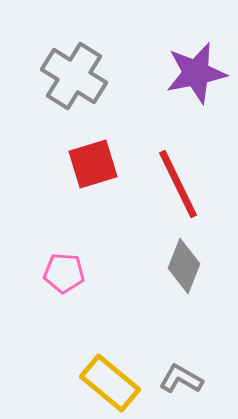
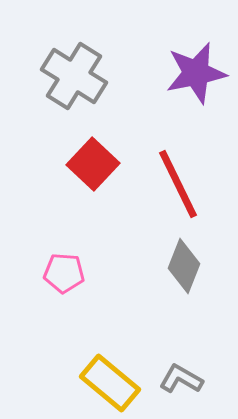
red square: rotated 30 degrees counterclockwise
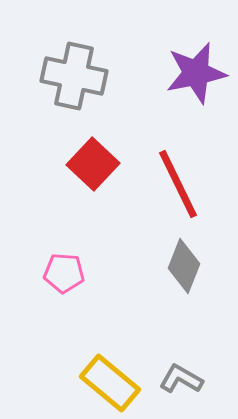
gray cross: rotated 20 degrees counterclockwise
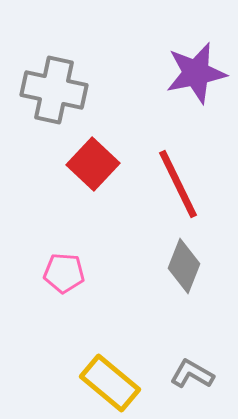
gray cross: moved 20 px left, 14 px down
gray L-shape: moved 11 px right, 5 px up
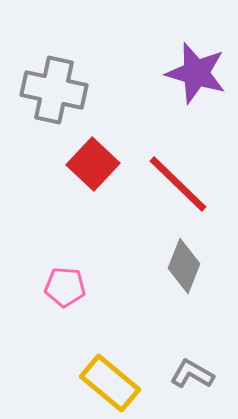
purple star: rotated 28 degrees clockwise
red line: rotated 20 degrees counterclockwise
pink pentagon: moved 1 px right, 14 px down
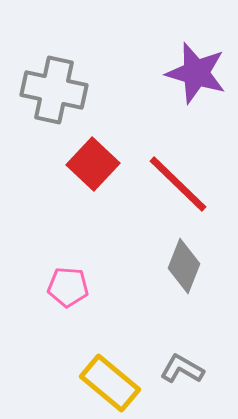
pink pentagon: moved 3 px right
gray L-shape: moved 10 px left, 5 px up
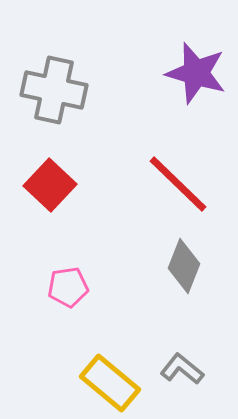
red square: moved 43 px left, 21 px down
pink pentagon: rotated 12 degrees counterclockwise
gray L-shape: rotated 9 degrees clockwise
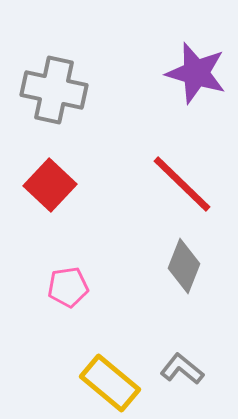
red line: moved 4 px right
